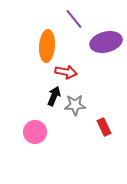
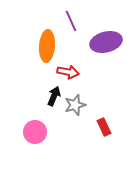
purple line: moved 3 px left, 2 px down; rotated 15 degrees clockwise
red arrow: moved 2 px right
gray star: rotated 15 degrees counterclockwise
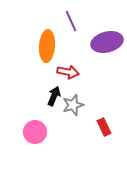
purple ellipse: moved 1 px right
gray star: moved 2 px left
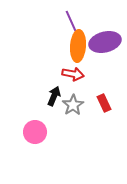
purple ellipse: moved 2 px left
orange ellipse: moved 31 px right
red arrow: moved 5 px right, 2 px down
gray star: rotated 15 degrees counterclockwise
red rectangle: moved 24 px up
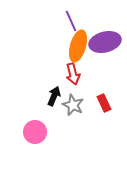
orange ellipse: rotated 12 degrees clockwise
red arrow: rotated 65 degrees clockwise
gray star: rotated 15 degrees counterclockwise
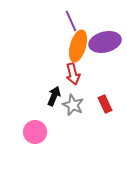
red rectangle: moved 1 px right, 1 px down
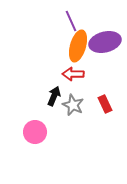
red arrow: rotated 105 degrees clockwise
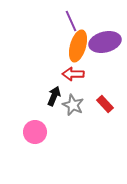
red rectangle: rotated 18 degrees counterclockwise
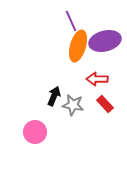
purple ellipse: moved 1 px up
red arrow: moved 24 px right, 5 px down
gray star: rotated 15 degrees counterclockwise
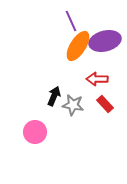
orange ellipse: rotated 16 degrees clockwise
